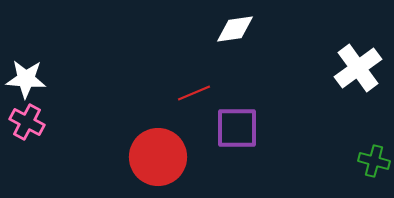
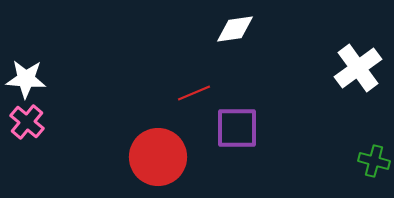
pink cross: rotated 12 degrees clockwise
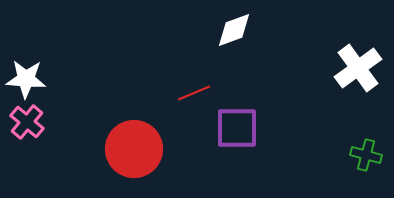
white diamond: moved 1 px left, 1 px down; rotated 12 degrees counterclockwise
red circle: moved 24 px left, 8 px up
green cross: moved 8 px left, 6 px up
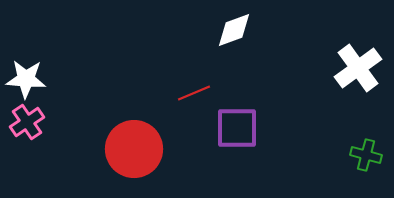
pink cross: rotated 16 degrees clockwise
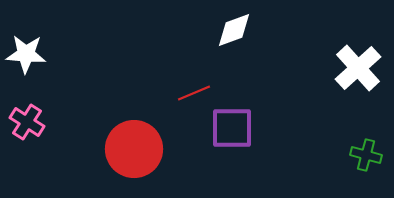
white cross: rotated 6 degrees counterclockwise
white star: moved 25 px up
pink cross: rotated 24 degrees counterclockwise
purple square: moved 5 px left
